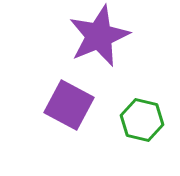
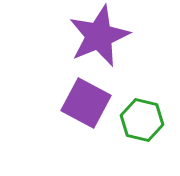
purple square: moved 17 px right, 2 px up
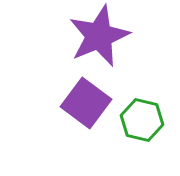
purple square: rotated 9 degrees clockwise
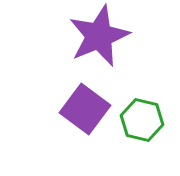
purple square: moved 1 px left, 6 px down
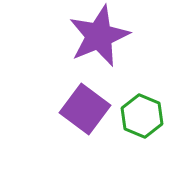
green hexagon: moved 4 px up; rotated 9 degrees clockwise
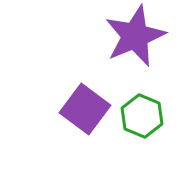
purple star: moved 36 px right
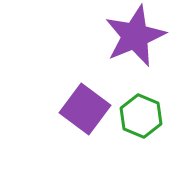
green hexagon: moved 1 px left
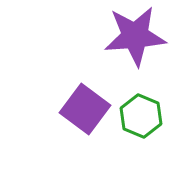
purple star: rotated 18 degrees clockwise
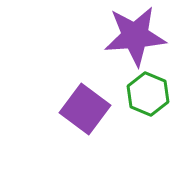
green hexagon: moved 7 px right, 22 px up
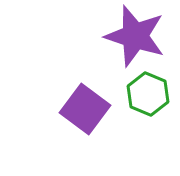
purple star: rotated 22 degrees clockwise
